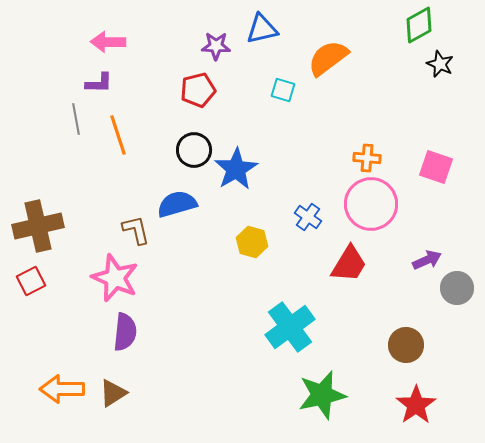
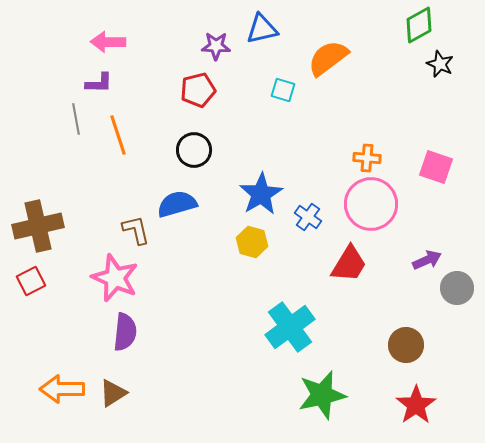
blue star: moved 25 px right, 25 px down
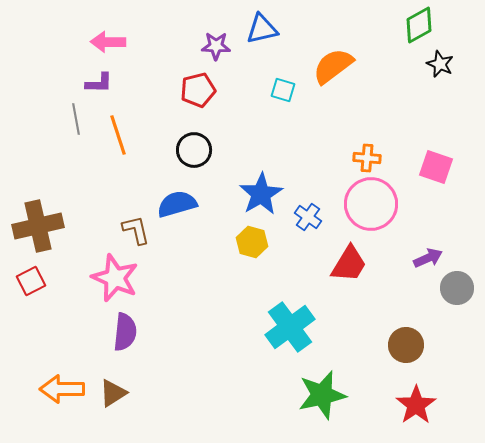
orange semicircle: moved 5 px right, 8 px down
purple arrow: moved 1 px right, 2 px up
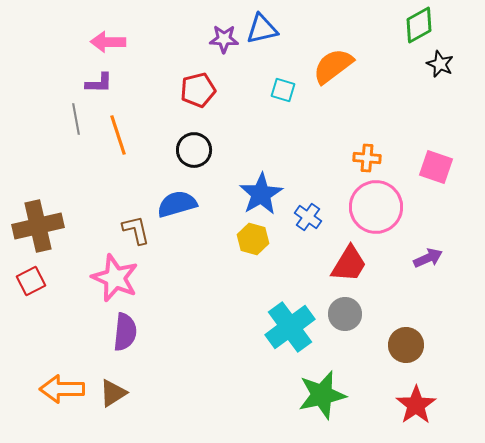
purple star: moved 8 px right, 7 px up
pink circle: moved 5 px right, 3 px down
yellow hexagon: moved 1 px right, 3 px up
gray circle: moved 112 px left, 26 px down
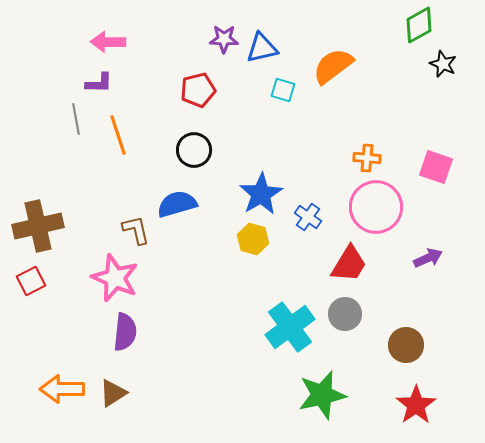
blue triangle: moved 19 px down
black star: moved 3 px right
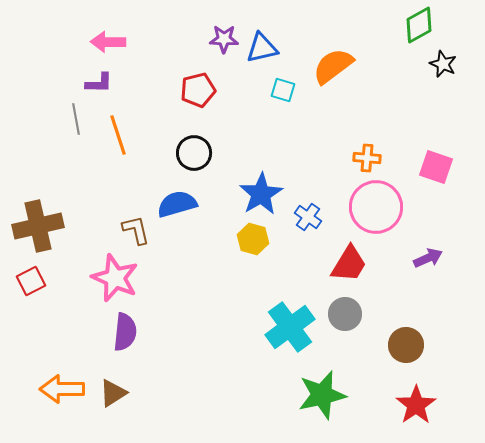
black circle: moved 3 px down
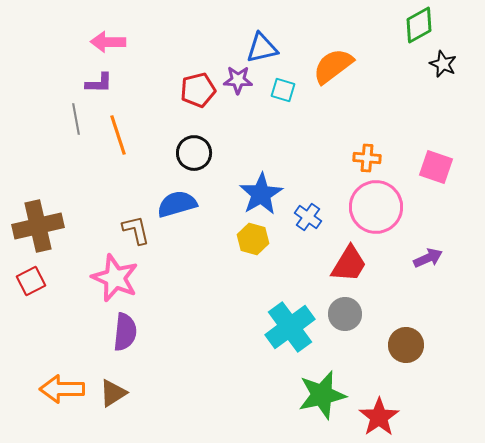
purple star: moved 14 px right, 41 px down
red star: moved 37 px left, 12 px down
